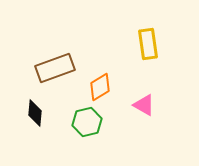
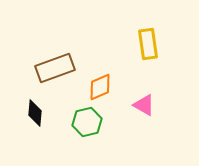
orange diamond: rotated 8 degrees clockwise
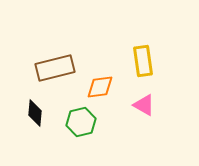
yellow rectangle: moved 5 px left, 17 px down
brown rectangle: rotated 6 degrees clockwise
orange diamond: rotated 16 degrees clockwise
green hexagon: moved 6 px left
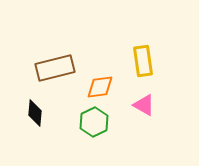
green hexagon: moved 13 px right; rotated 12 degrees counterclockwise
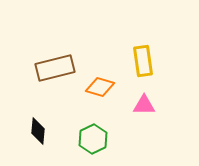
orange diamond: rotated 24 degrees clockwise
pink triangle: rotated 30 degrees counterclockwise
black diamond: moved 3 px right, 18 px down
green hexagon: moved 1 px left, 17 px down
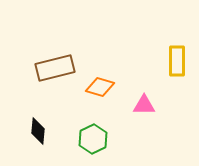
yellow rectangle: moved 34 px right; rotated 8 degrees clockwise
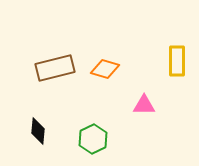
orange diamond: moved 5 px right, 18 px up
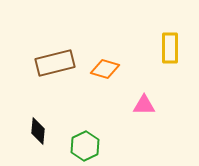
yellow rectangle: moved 7 px left, 13 px up
brown rectangle: moved 5 px up
green hexagon: moved 8 px left, 7 px down
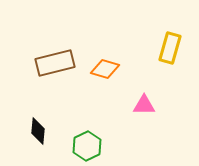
yellow rectangle: rotated 16 degrees clockwise
green hexagon: moved 2 px right
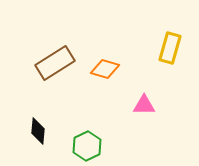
brown rectangle: rotated 18 degrees counterclockwise
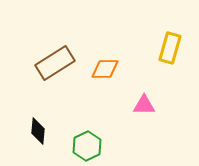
orange diamond: rotated 16 degrees counterclockwise
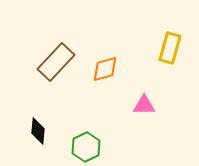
brown rectangle: moved 1 px right, 1 px up; rotated 15 degrees counterclockwise
orange diamond: rotated 16 degrees counterclockwise
green hexagon: moved 1 px left, 1 px down
